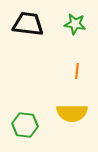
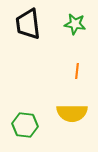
black trapezoid: rotated 104 degrees counterclockwise
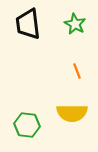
green star: rotated 20 degrees clockwise
orange line: rotated 28 degrees counterclockwise
green hexagon: moved 2 px right
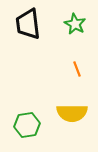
orange line: moved 2 px up
green hexagon: rotated 15 degrees counterclockwise
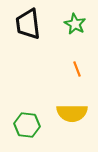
green hexagon: rotated 15 degrees clockwise
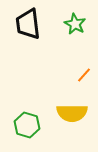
orange line: moved 7 px right, 6 px down; rotated 63 degrees clockwise
green hexagon: rotated 10 degrees clockwise
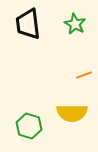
orange line: rotated 28 degrees clockwise
green hexagon: moved 2 px right, 1 px down
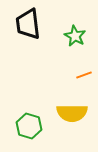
green star: moved 12 px down
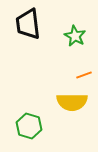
yellow semicircle: moved 11 px up
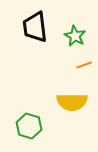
black trapezoid: moved 7 px right, 3 px down
orange line: moved 10 px up
